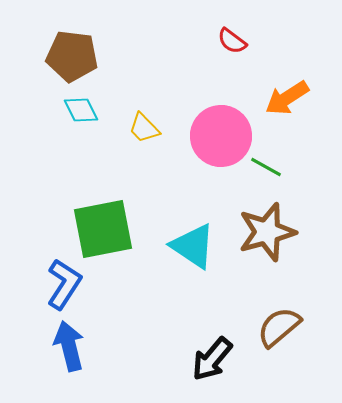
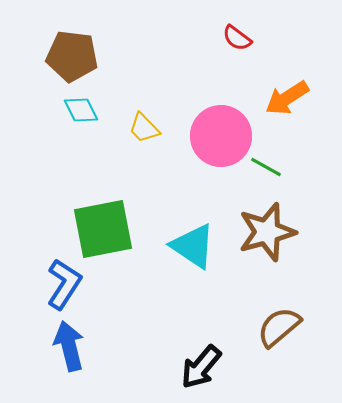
red semicircle: moved 5 px right, 3 px up
black arrow: moved 11 px left, 8 px down
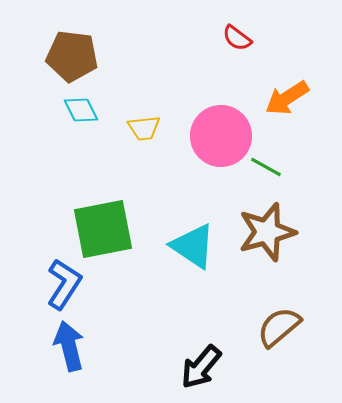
yellow trapezoid: rotated 52 degrees counterclockwise
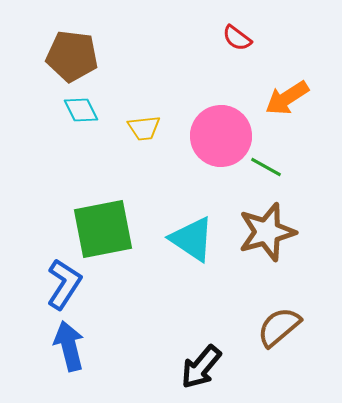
cyan triangle: moved 1 px left, 7 px up
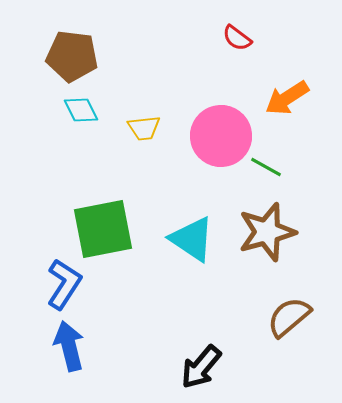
brown semicircle: moved 10 px right, 10 px up
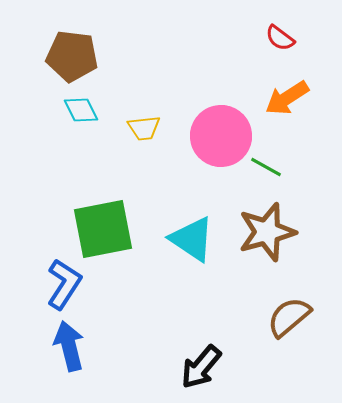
red semicircle: moved 43 px right
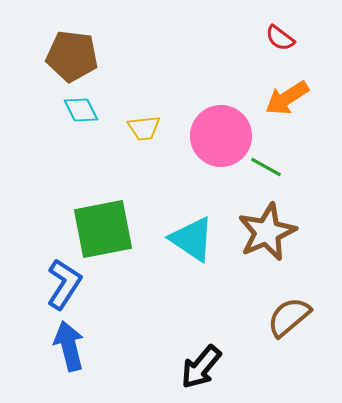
brown star: rotated 8 degrees counterclockwise
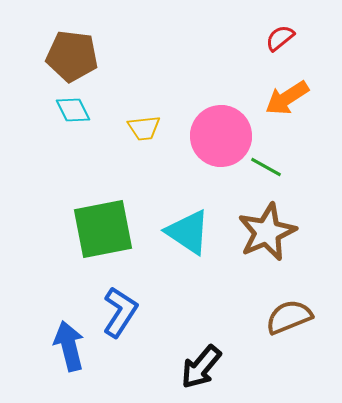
red semicircle: rotated 104 degrees clockwise
cyan diamond: moved 8 px left
cyan triangle: moved 4 px left, 7 px up
blue L-shape: moved 56 px right, 28 px down
brown semicircle: rotated 18 degrees clockwise
